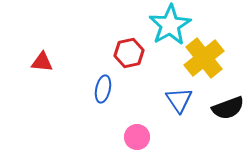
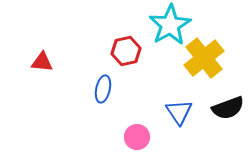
red hexagon: moved 3 px left, 2 px up
blue triangle: moved 12 px down
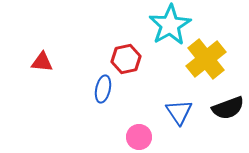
red hexagon: moved 8 px down
yellow cross: moved 2 px right, 1 px down
pink circle: moved 2 px right
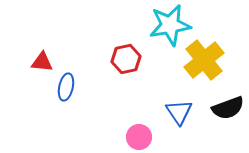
cyan star: rotated 21 degrees clockwise
yellow cross: moved 2 px left, 1 px down
blue ellipse: moved 37 px left, 2 px up
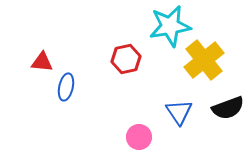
cyan star: moved 1 px down
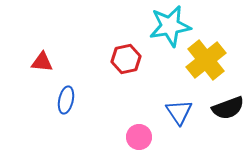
yellow cross: moved 2 px right
blue ellipse: moved 13 px down
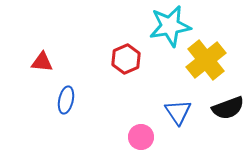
red hexagon: rotated 12 degrees counterclockwise
blue triangle: moved 1 px left
pink circle: moved 2 px right
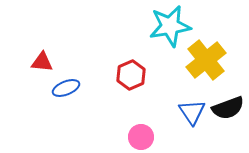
red hexagon: moved 5 px right, 16 px down
blue ellipse: moved 12 px up; rotated 56 degrees clockwise
blue triangle: moved 14 px right
